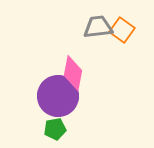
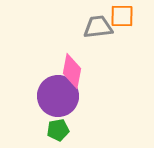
orange square: moved 14 px up; rotated 35 degrees counterclockwise
pink diamond: moved 1 px left, 2 px up
green pentagon: moved 3 px right, 1 px down
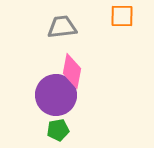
gray trapezoid: moved 36 px left
purple circle: moved 2 px left, 1 px up
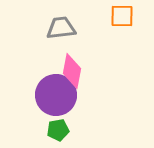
gray trapezoid: moved 1 px left, 1 px down
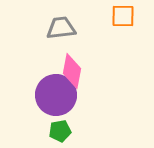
orange square: moved 1 px right
green pentagon: moved 2 px right, 1 px down
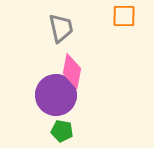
orange square: moved 1 px right
gray trapezoid: rotated 84 degrees clockwise
green pentagon: moved 2 px right; rotated 20 degrees clockwise
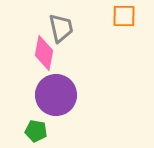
pink diamond: moved 28 px left, 18 px up
green pentagon: moved 26 px left
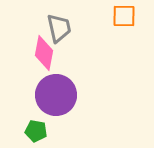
gray trapezoid: moved 2 px left
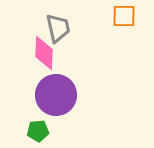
gray trapezoid: moved 1 px left
pink diamond: rotated 8 degrees counterclockwise
green pentagon: moved 2 px right; rotated 15 degrees counterclockwise
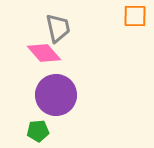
orange square: moved 11 px right
pink diamond: rotated 44 degrees counterclockwise
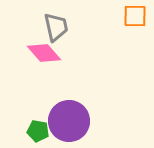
gray trapezoid: moved 2 px left, 1 px up
purple circle: moved 13 px right, 26 px down
green pentagon: rotated 15 degrees clockwise
